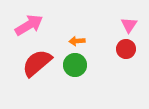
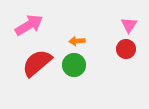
green circle: moved 1 px left
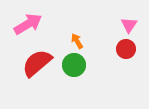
pink arrow: moved 1 px left, 1 px up
orange arrow: rotated 63 degrees clockwise
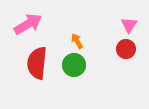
red semicircle: rotated 44 degrees counterclockwise
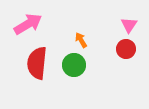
orange arrow: moved 4 px right, 1 px up
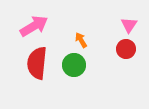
pink arrow: moved 6 px right, 2 px down
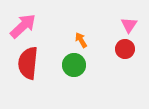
pink arrow: moved 11 px left; rotated 12 degrees counterclockwise
red circle: moved 1 px left
red semicircle: moved 9 px left
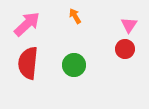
pink arrow: moved 4 px right, 2 px up
orange arrow: moved 6 px left, 24 px up
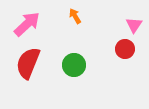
pink triangle: moved 5 px right
red semicircle: rotated 16 degrees clockwise
